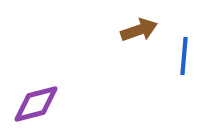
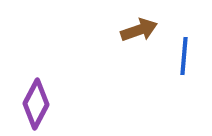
purple diamond: rotated 48 degrees counterclockwise
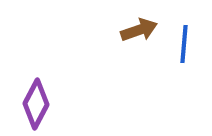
blue line: moved 12 px up
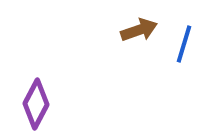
blue line: rotated 12 degrees clockwise
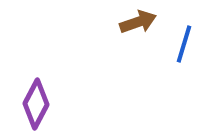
brown arrow: moved 1 px left, 8 px up
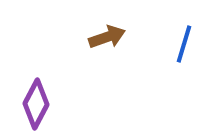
brown arrow: moved 31 px left, 15 px down
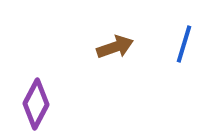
brown arrow: moved 8 px right, 10 px down
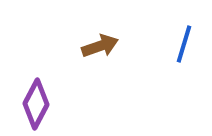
brown arrow: moved 15 px left, 1 px up
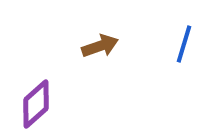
purple diamond: rotated 21 degrees clockwise
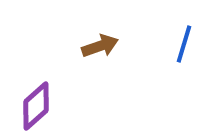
purple diamond: moved 2 px down
